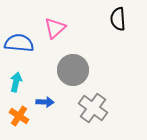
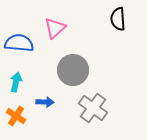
orange cross: moved 3 px left
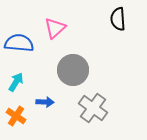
cyan arrow: rotated 18 degrees clockwise
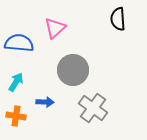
orange cross: rotated 24 degrees counterclockwise
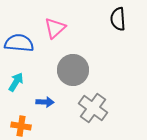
orange cross: moved 5 px right, 10 px down
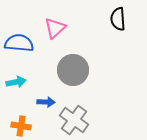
cyan arrow: rotated 48 degrees clockwise
blue arrow: moved 1 px right
gray cross: moved 19 px left, 12 px down
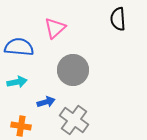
blue semicircle: moved 4 px down
cyan arrow: moved 1 px right
blue arrow: rotated 18 degrees counterclockwise
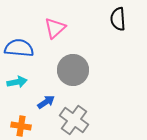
blue semicircle: moved 1 px down
blue arrow: rotated 18 degrees counterclockwise
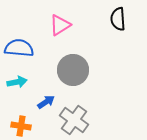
pink triangle: moved 5 px right, 3 px up; rotated 10 degrees clockwise
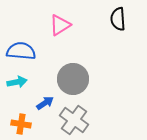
blue semicircle: moved 2 px right, 3 px down
gray circle: moved 9 px down
blue arrow: moved 1 px left, 1 px down
orange cross: moved 2 px up
